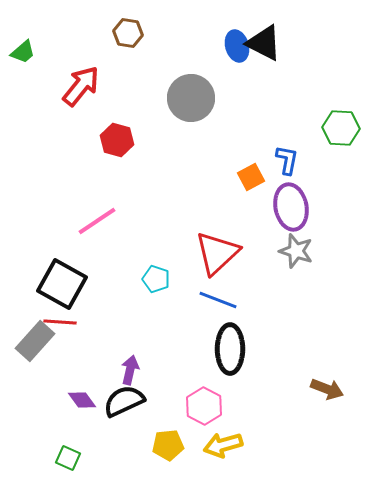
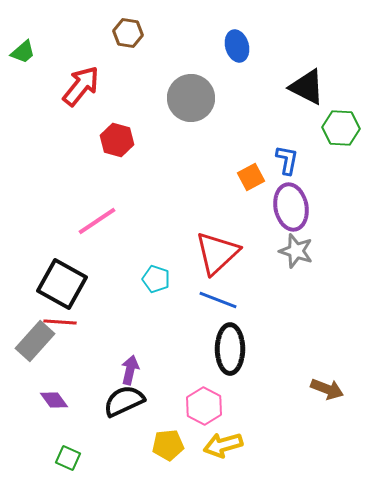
black triangle: moved 43 px right, 44 px down
purple diamond: moved 28 px left
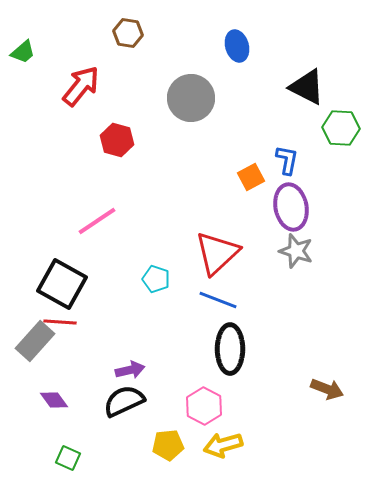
purple arrow: rotated 64 degrees clockwise
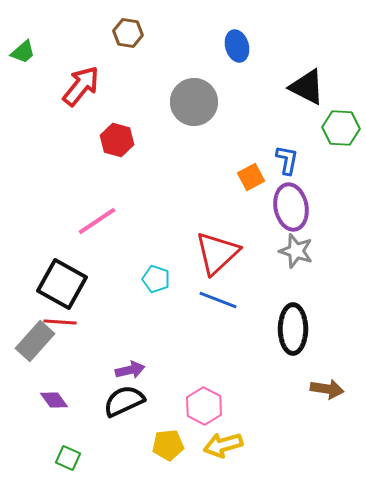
gray circle: moved 3 px right, 4 px down
black ellipse: moved 63 px right, 20 px up
brown arrow: rotated 12 degrees counterclockwise
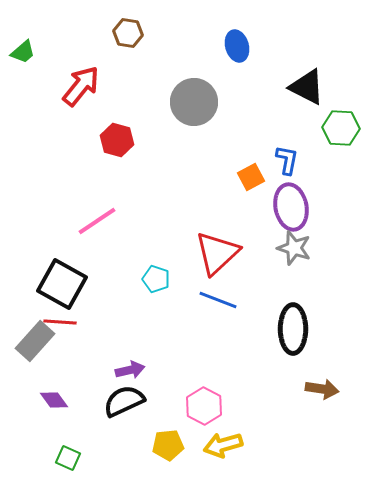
gray star: moved 2 px left, 3 px up
brown arrow: moved 5 px left
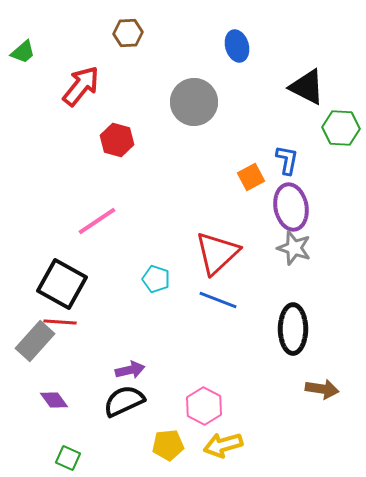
brown hexagon: rotated 12 degrees counterclockwise
